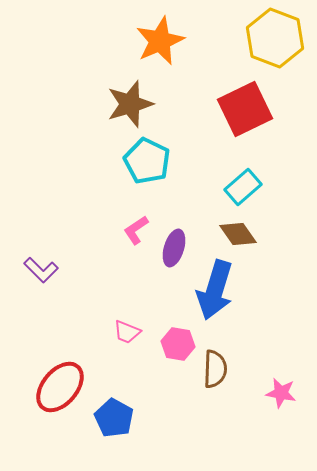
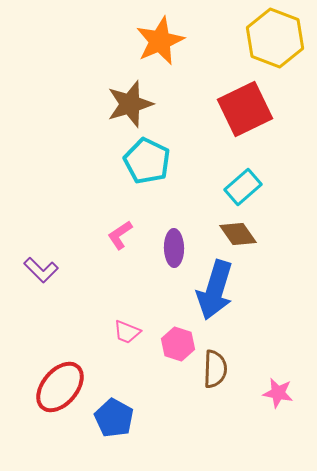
pink L-shape: moved 16 px left, 5 px down
purple ellipse: rotated 18 degrees counterclockwise
pink hexagon: rotated 8 degrees clockwise
pink star: moved 3 px left
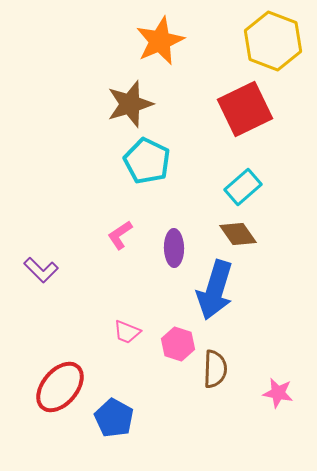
yellow hexagon: moved 2 px left, 3 px down
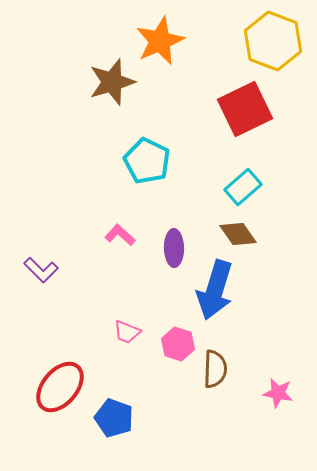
brown star: moved 18 px left, 22 px up
pink L-shape: rotated 76 degrees clockwise
blue pentagon: rotated 9 degrees counterclockwise
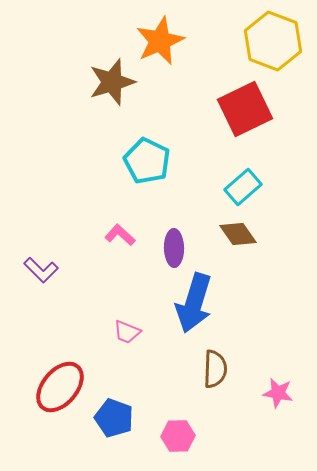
blue arrow: moved 21 px left, 13 px down
pink hexagon: moved 92 px down; rotated 20 degrees counterclockwise
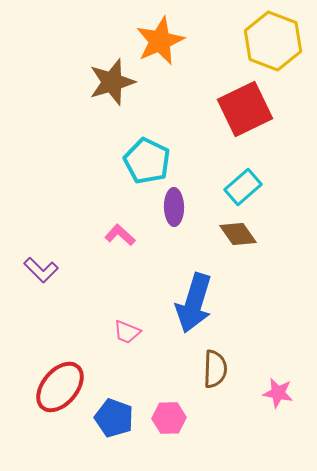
purple ellipse: moved 41 px up
pink hexagon: moved 9 px left, 18 px up
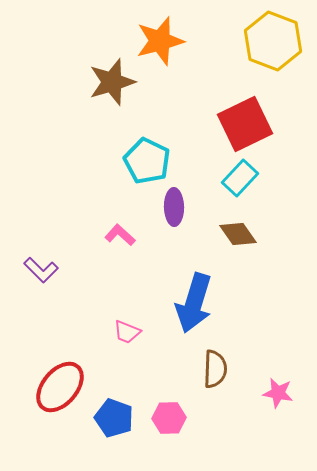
orange star: rotated 9 degrees clockwise
red square: moved 15 px down
cyan rectangle: moved 3 px left, 9 px up; rotated 6 degrees counterclockwise
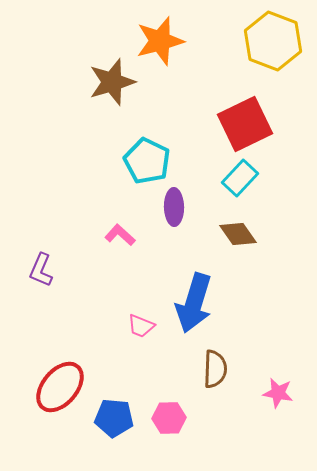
purple L-shape: rotated 68 degrees clockwise
pink trapezoid: moved 14 px right, 6 px up
blue pentagon: rotated 15 degrees counterclockwise
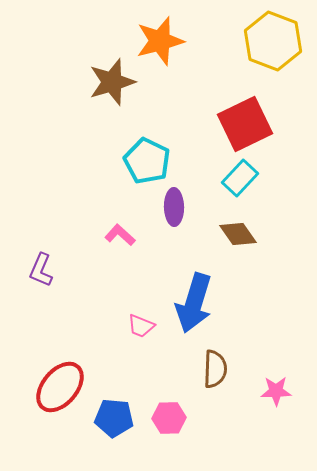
pink star: moved 2 px left, 2 px up; rotated 12 degrees counterclockwise
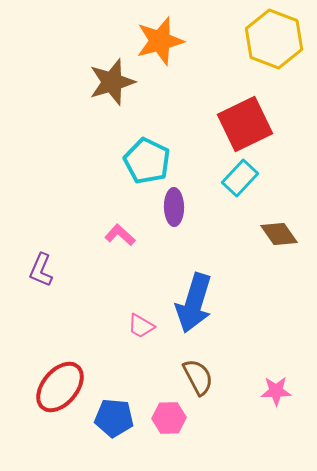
yellow hexagon: moved 1 px right, 2 px up
brown diamond: moved 41 px right
pink trapezoid: rotated 8 degrees clockwise
brown semicircle: moved 17 px left, 8 px down; rotated 30 degrees counterclockwise
